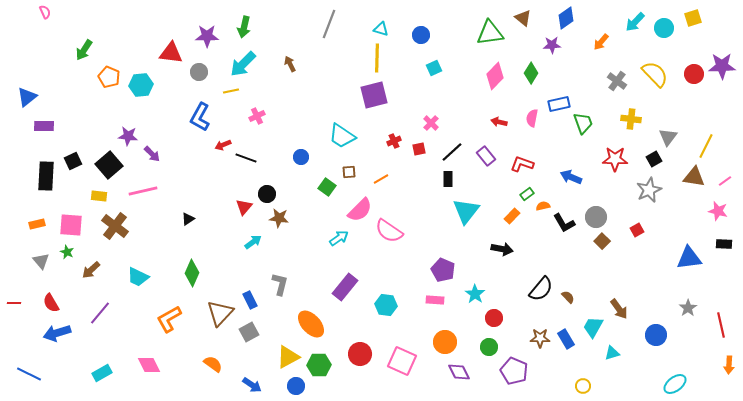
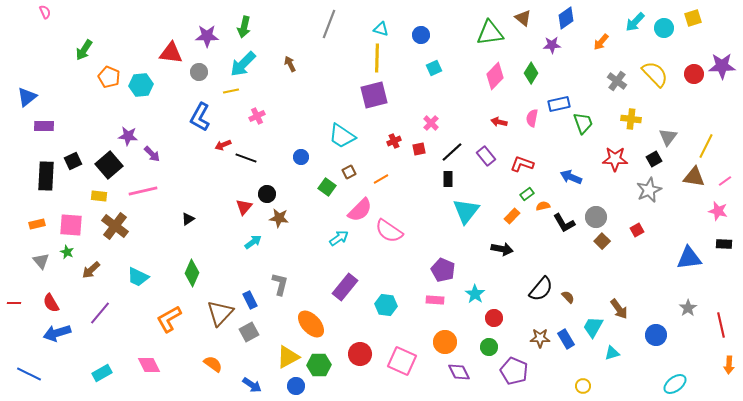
brown square at (349, 172): rotated 24 degrees counterclockwise
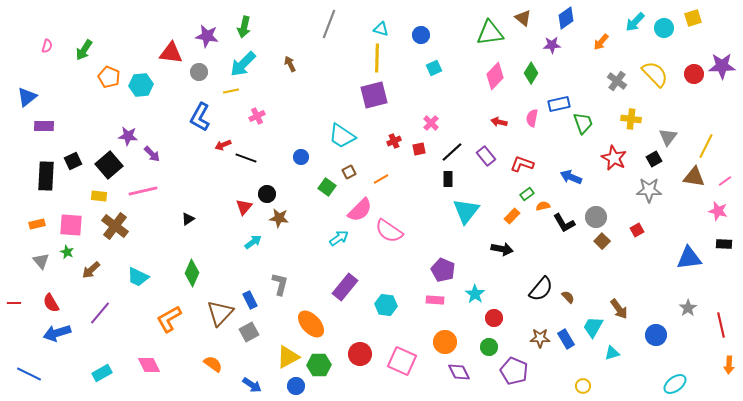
pink semicircle at (45, 12): moved 2 px right, 34 px down; rotated 40 degrees clockwise
purple star at (207, 36): rotated 10 degrees clockwise
red star at (615, 159): moved 1 px left, 1 px up; rotated 25 degrees clockwise
gray star at (649, 190): rotated 25 degrees clockwise
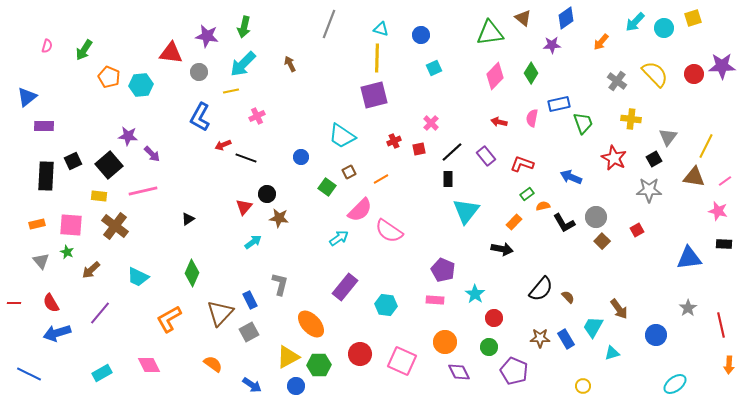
orange rectangle at (512, 216): moved 2 px right, 6 px down
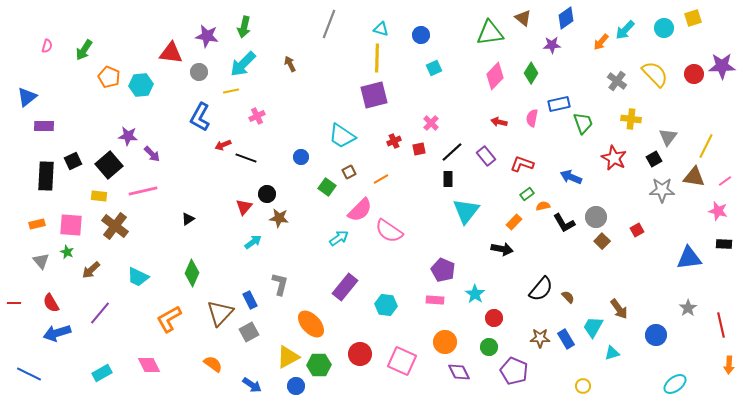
cyan arrow at (635, 22): moved 10 px left, 8 px down
gray star at (649, 190): moved 13 px right
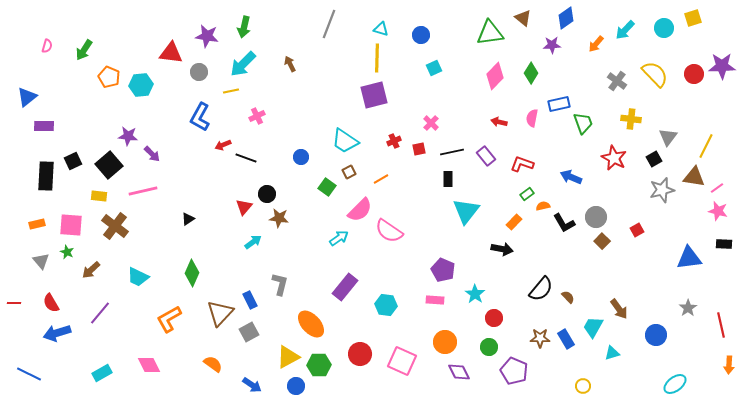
orange arrow at (601, 42): moved 5 px left, 2 px down
cyan trapezoid at (342, 136): moved 3 px right, 5 px down
black line at (452, 152): rotated 30 degrees clockwise
pink line at (725, 181): moved 8 px left, 7 px down
gray star at (662, 190): rotated 15 degrees counterclockwise
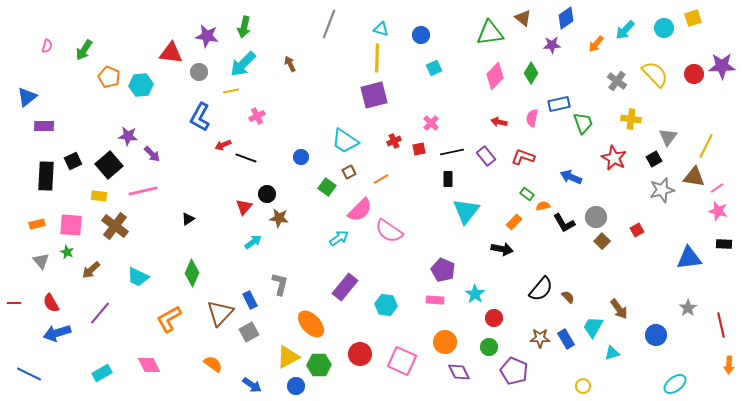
red L-shape at (522, 164): moved 1 px right, 7 px up
green rectangle at (527, 194): rotated 72 degrees clockwise
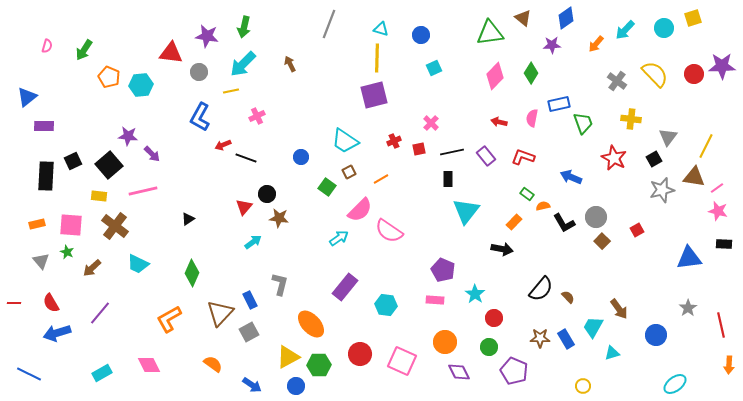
brown arrow at (91, 270): moved 1 px right, 2 px up
cyan trapezoid at (138, 277): moved 13 px up
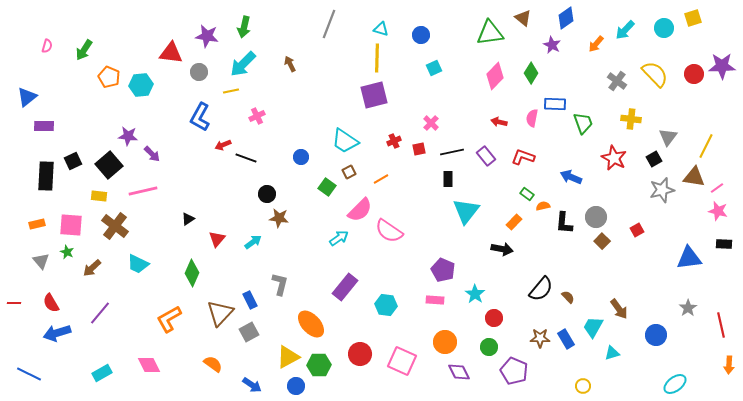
purple star at (552, 45): rotated 30 degrees clockwise
blue rectangle at (559, 104): moved 4 px left; rotated 15 degrees clockwise
red triangle at (244, 207): moved 27 px left, 32 px down
black L-shape at (564, 223): rotated 35 degrees clockwise
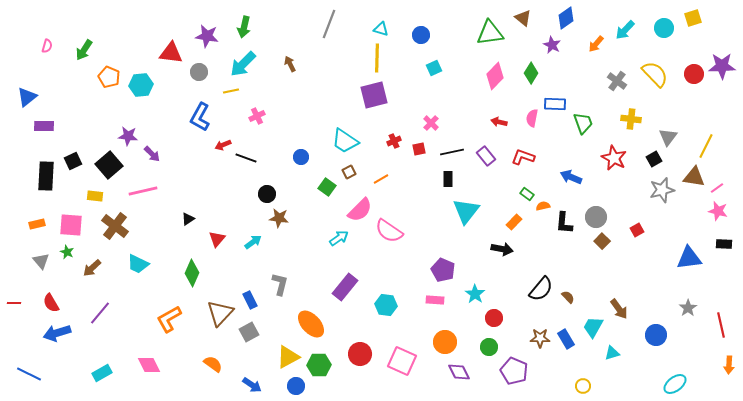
yellow rectangle at (99, 196): moved 4 px left
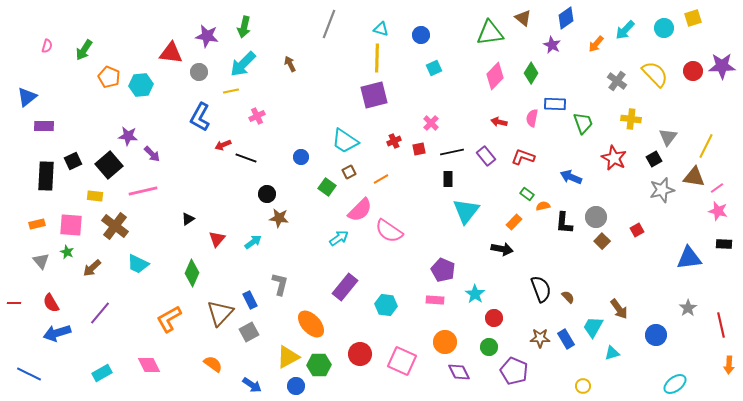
red circle at (694, 74): moved 1 px left, 3 px up
black semicircle at (541, 289): rotated 60 degrees counterclockwise
